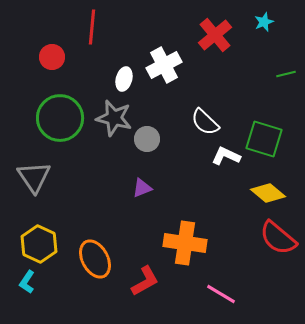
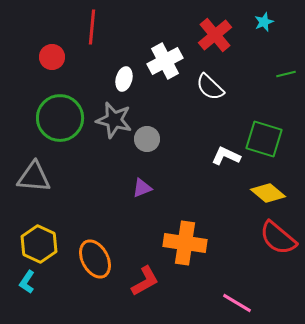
white cross: moved 1 px right, 4 px up
gray star: moved 2 px down
white semicircle: moved 5 px right, 35 px up
gray triangle: rotated 51 degrees counterclockwise
pink line: moved 16 px right, 9 px down
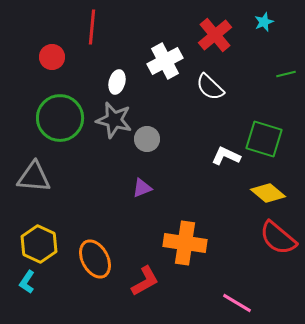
white ellipse: moved 7 px left, 3 px down
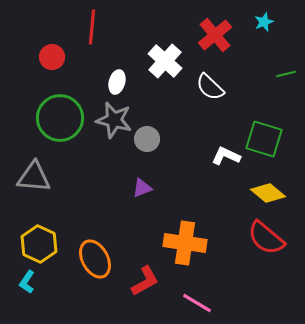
white cross: rotated 20 degrees counterclockwise
red semicircle: moved 12 px left
pink line: moved 40 px left
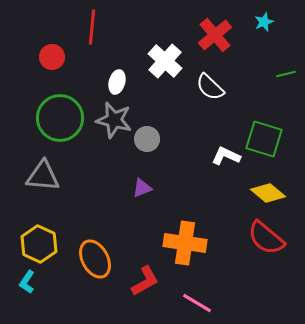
gray triangle: moved 9 px right, 1 px up
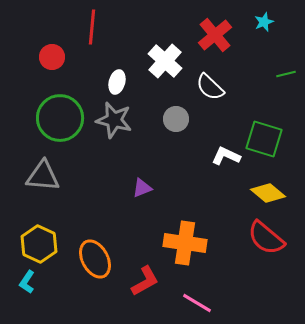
gray circle: moved 29 px right, 20 px up
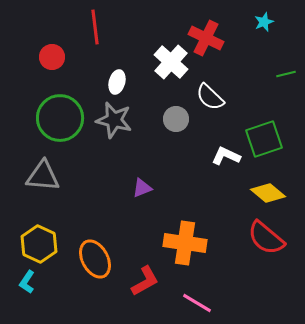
red line: moved 3 px right; rotated 12 degrees counterclockwise
red cross: moved 9 px left, 3 px down; rotated 24 degrees counterclockwise
white cross: moved 6 px right, 1 px down
white semicircle: moved 10 px down
green square: rotated 36 degrees counterclockwise
